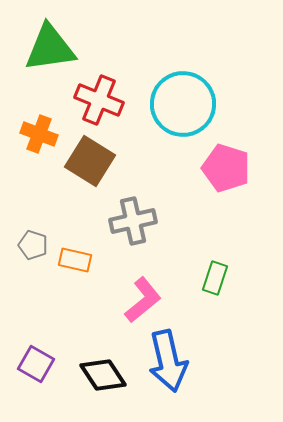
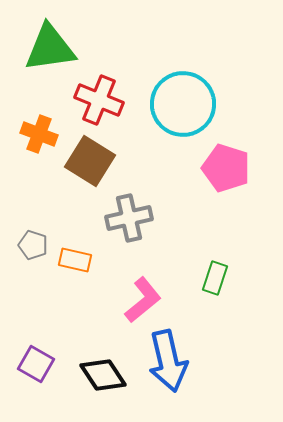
gray cross: moved 4 px left, 3 px up
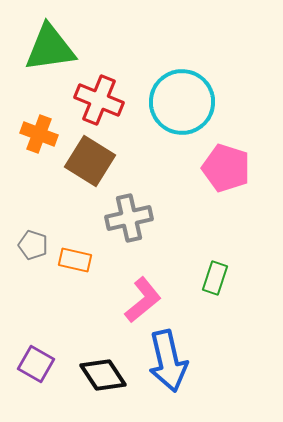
cyan circle: moved 1 px left, 2 px up
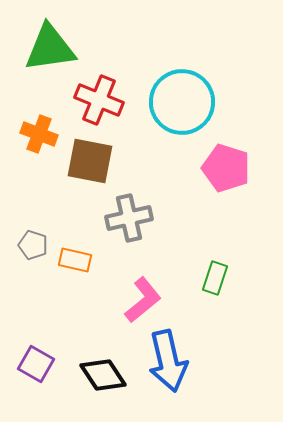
brown square: rotated 21 degrees counterclockwise
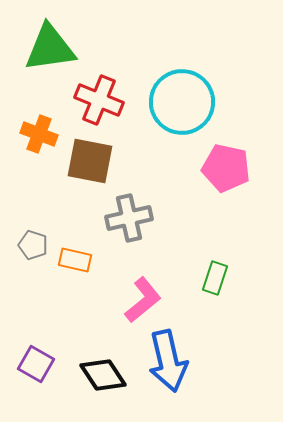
pink pentagon: rotated 6 degrees counterclockwise
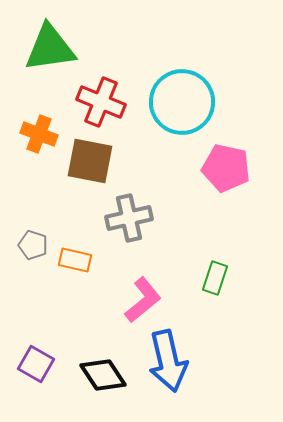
red cross: moved 2 px right, 2 px down
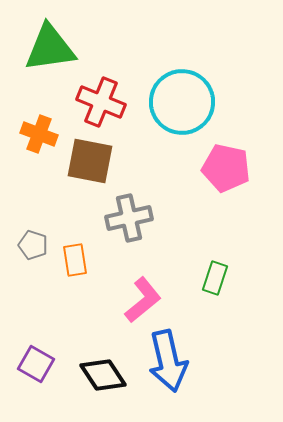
orange rectangle: rotated 68 degrees clockwise
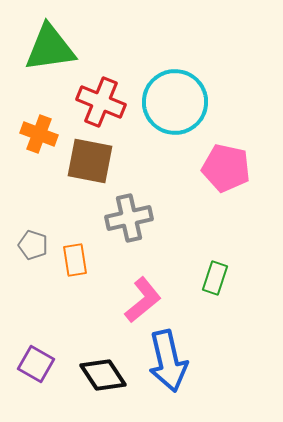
cyan circle: moved 7 px left
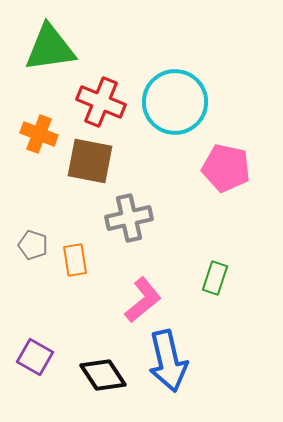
purple square: moved 1 px left, 7 px up
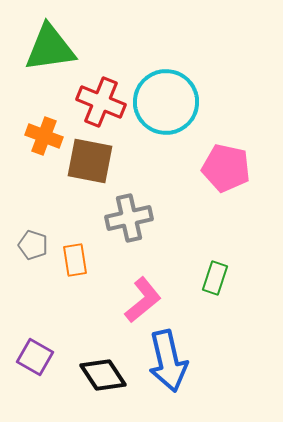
cyan circle: moved 9 px left
orange cross: moved 5 px right, 2 px down
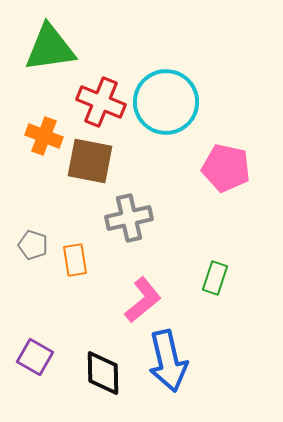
black diamond: moved 2 px up; rotated 33 degrees clockwise
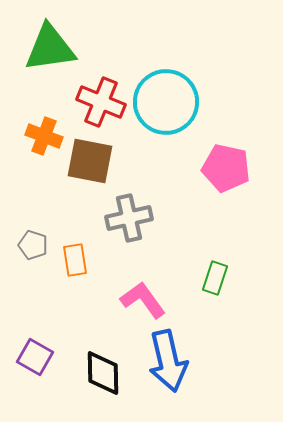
pink L-shape: rotated 87 degrees counterclockwise
